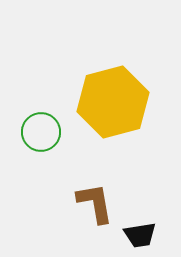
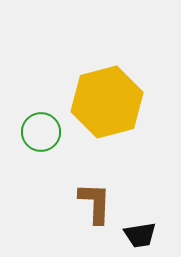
yellow hexagon: moved 6 px left
brown L-shape: rotated 12 degrees clockwise
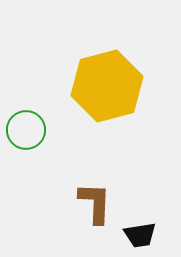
yellow hexagon: moved 16 px up
green circle: moved 15 px left, 2 px up
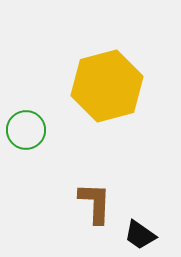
black trapezoid: rotated 44 degrees clockwise
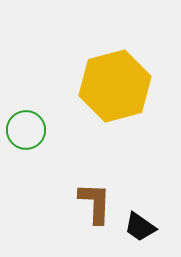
yellow hexagon: moved 8 px right
black trapezoid: moved 8 px up
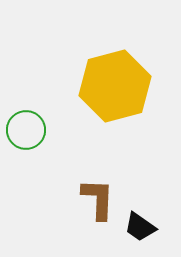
brown L-shape: moved 3 px right, 4 px up
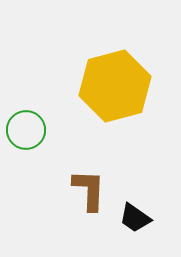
brown L-shape: moved 9 px left, 9 px up
black trapezoid: moved 5 px left, 9 px up
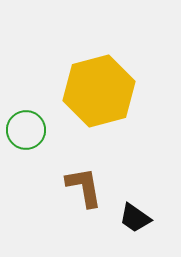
yellow hexagon: moved 16 px left, 5 px down
brown L-shape: moved 5 px left, 3 px up; rotated 12 degrees counterclockwise
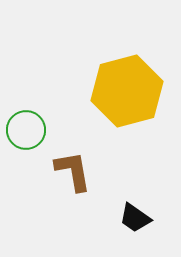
yellow hexagon: moved 28 px right
brown L-shape: moved 11 px left, 16 px up
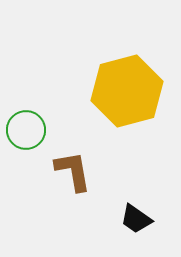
black trapezoid: moved 1 px right, 1 px down
